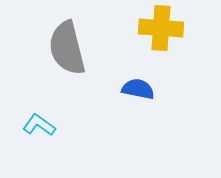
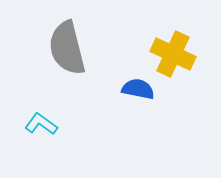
yellow cross: moved 12 px right, 26 px down; rotated 21 degrees clockwise
cyan L-shape: moved 2 px right, 1 px up
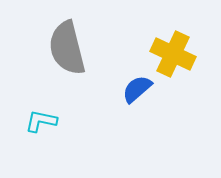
blue semicircle: moved 1 px left; rotated 52 degrees counterclockwise
cyan L-shape: moved 3 px up; rotated 24 degrees counterclockwise
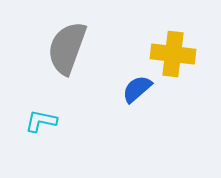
gray semicircle: rotated 34 degrees clockwise
yellow cross: rotated 18 degrees counterclockwise
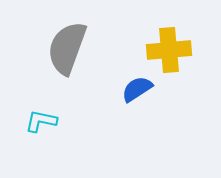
yellow cross: moved 4 px left, 4 px up; rotated 12 degrees counterclockwise
blue semicircle: rotated 8 degrees clockwise
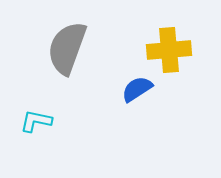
cyan L-shape: moved 5 px left
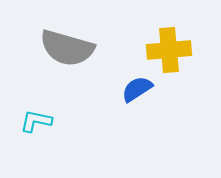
gray semicircle: rotated 94 degrees counterclockwise
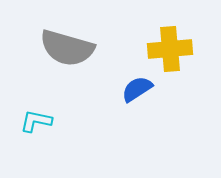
yellow cross: moved 1 px right, 1 px up
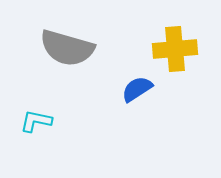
yellow cross: moved 5 px right
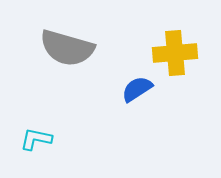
yellow cross: moved 4 px down
cyan L-shape: moved 18 px down
